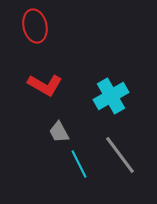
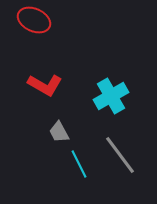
red ellipse: moved 1 px left, 6 px up; rotated 52 degrees counterclockwise
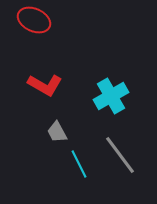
gray trapezoid: moved 2 px left
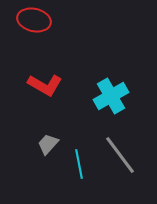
red ellipse: rotated 12 degrees counterclockwise
gray trapezoid: moved 9 px left, 12 px down; rotated 70 degrees clockwise
cyan line: rotated 16 degrees clockwise
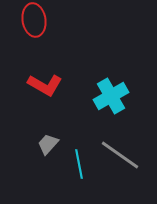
red ellipse: rotated 68 degrees clockwise
gray line: rotated 18 degrees counterclockwise
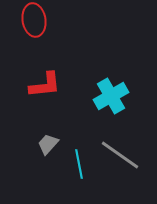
red L-shape: rotated 36 degrees counterclockwise
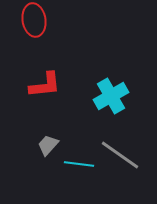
gray trapezoid: moved 1 px down
cyan line: rotated 72 degrees counterclockwise
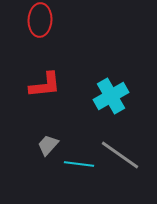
red ellipse: moved 6 px right; rotated 12 degrees clockwise
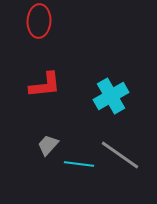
red ellipse: moved 1 px left, 1 px down
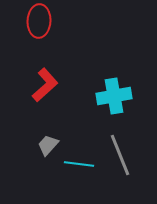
red L-shape: rotated 36 degrees counterclockwise
cyan cross: moved 3 px right; rotated 20 degrees clockwise
gray line: rotated 33 degrees clockwise
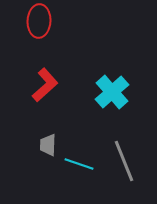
cyan cross: moved 2 px left, 4 px up; rotated 32 degrees counterclockwise
gray trapezoid: rotated 40 degrees counterclockwise
gray line: moved 4 px right, 6 px down
cyan line: rotated 12 degrees clockwise
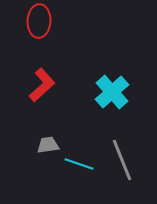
red L-shape: moved 3 px left
gray trapezoid: rotated 80 degrees clockwise
gray line: moved 2 px left, 1 px up
